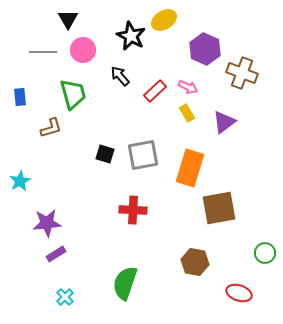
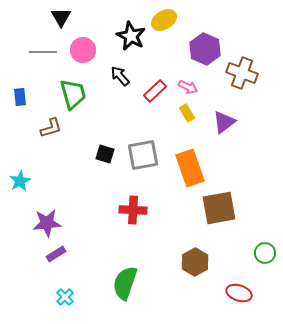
black triangle: moved 7 px left, 2 px up
orange rectangle: rotated 36 degrees counterclockwise
brown hexagon: rotated 20 degrees clockwise
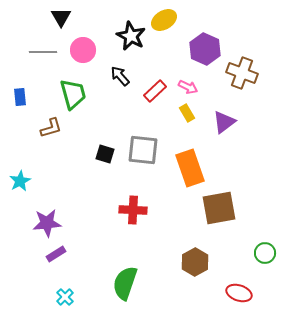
gray square: moved 5 px up; rotated 16 degrees clockwise
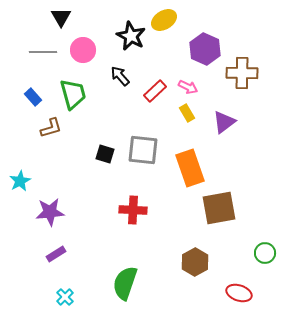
brown cross: rotated 20 degrees counterclockwise
blue rectangle: moved 13 px right; rotated 36 degrees counterclockwise
purple star: moved 3 px right, 11 px up
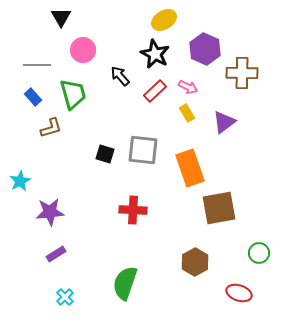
black star: moved 24 px right, 18 px down
gray line: moved 6 px left, 13 px down
green circle: moved 6 px left
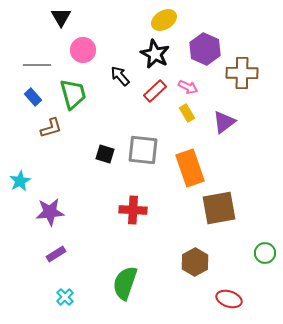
green circle: moved 6 px right
red ellipse: moved 10 px left, 6 px down
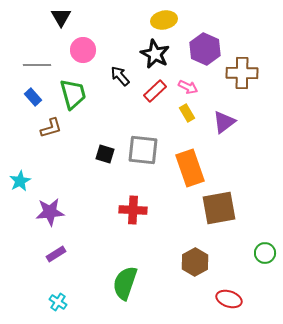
yellow ellipse: rotated 20 degrees clockwise
cyan cross: moved 7 px left, 5 px down; rotated 12 degrees counterclockwise
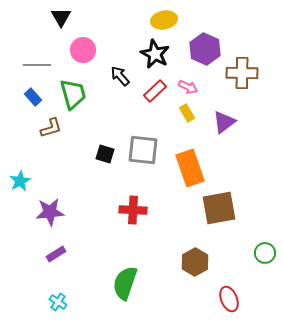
red ellipse: rotated 50 degrees clockwise
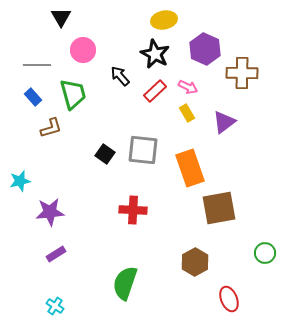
black square: rotated 18 degrees clockwise
cyan star: rotated 15 degrees clockwise
cyan cross: moved 3 px left, 4 px down
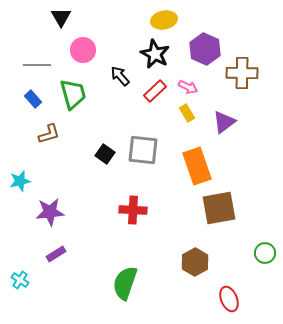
blue rectangle: moved 2 px down
brown L-shape: moved 2 px left, 6 px down
orange rectangle: moved 7 px right, 2 px up
cyan cross: moved 35 px left, 26 px up
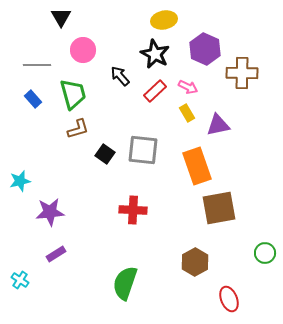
purple triangle: moved 6 px left, 3 px down; rotated 25 degrees clockwise
brown L-shape: moved 29 px right, 5 px up
